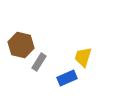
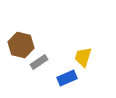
gray rectangle: rotated 24 degrees clockwise
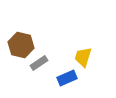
gray rectangle: moved 1 px down
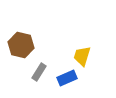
yellow trapezoid: moved 1 px left, 1 px up
gray rectangle: moved 9 px down; rotated 24 degrees counterclockwise
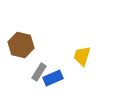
blue rectangle: moved 14 px left
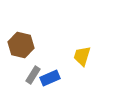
gray rectangle: moved 6 px left, 3 px down
blue rectangle: moved 3 px left
